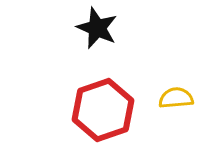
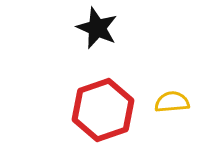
yellow semicircle: moved 4 px left, 4 px down
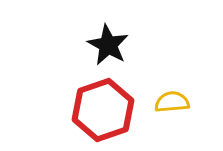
black star: moved 11 px right, 17 px down; rotated 6 degrees clockwise
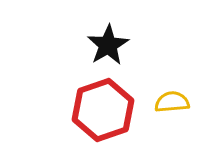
black star: rotated 12 degrees clockwise
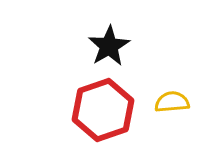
black star: moved 1 px right, 1 px down
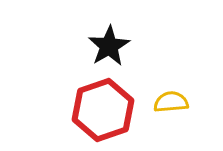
yellow semicircle: moved 1 px left
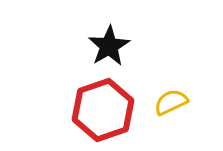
yellow semicircle: rotated 20 degrees counterclockwise
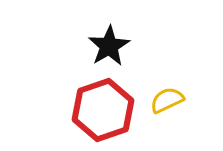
yellow semicircle: moved 4 px left, 2 px up
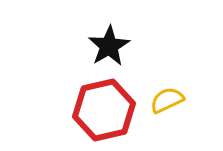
red hexagon: moved 1 px right; rotated 6 degrees clockwise
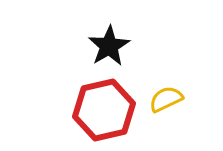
yellow semicircle: moved 1 px left, 1 px up
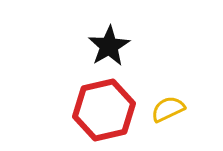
yellow semicircle: moved 2 px right, 10 px down
